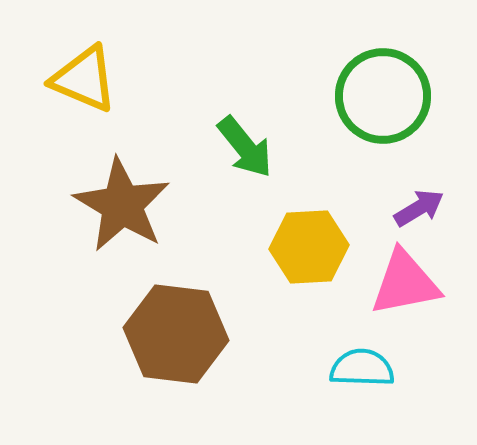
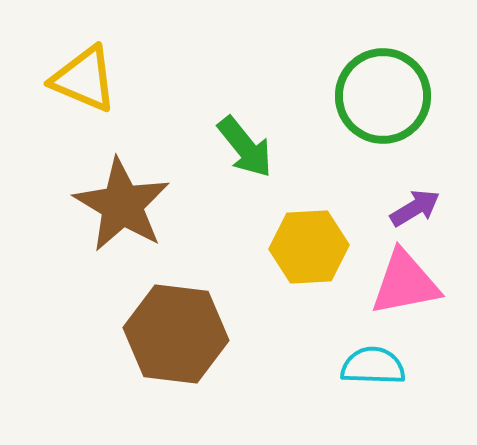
purple arrow: moved 4 px left
cyan semicircle: moved 11 px right, 2 px up
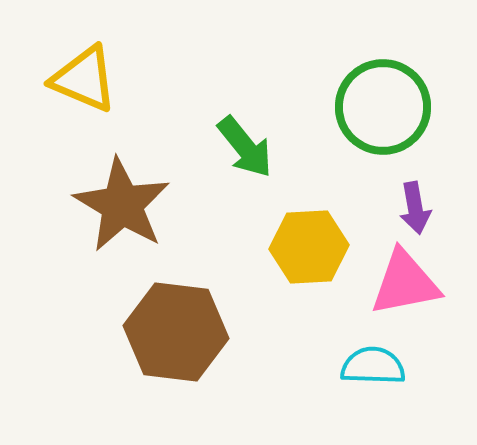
green circle: moved 11 px down
purple arrow: rotated 111 degrees clockwise
brown hexagon: moved 2 px up
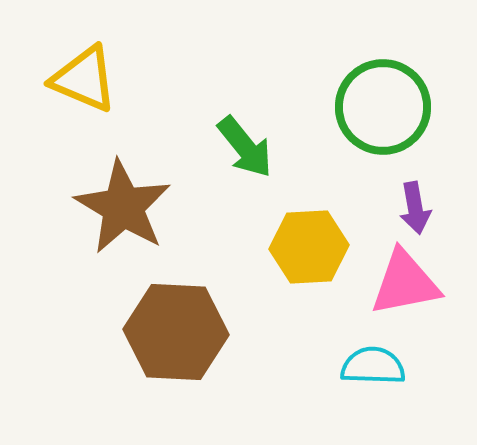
brown star: moved 1 px right, 2 px down
brown hexagon: rotated 4 degrees counterclockwise
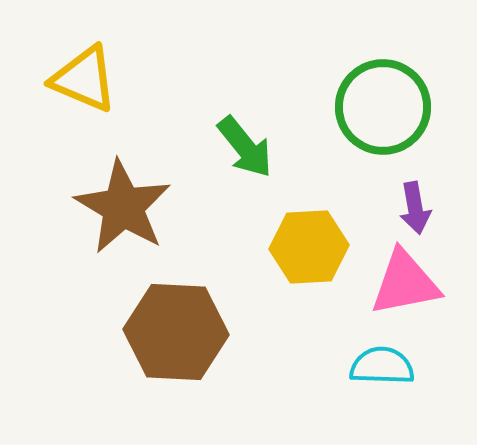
cyan semicircle: moved 9 px right
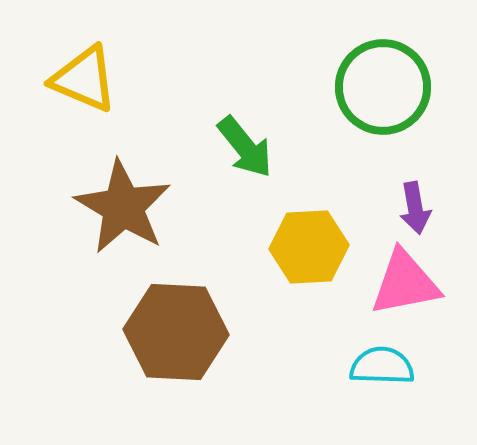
green circle: moved 20 px up
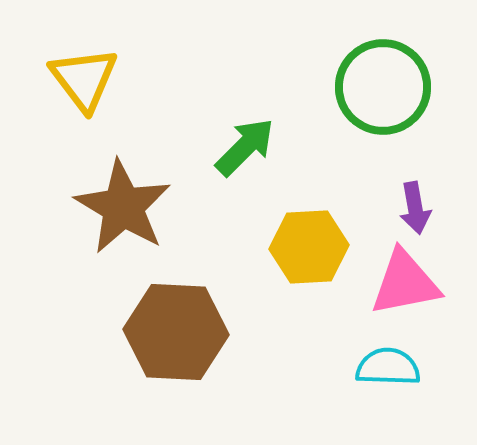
yellow triangle: rotated 30 degrees clockwise
green arrow: rotated 96 degrees counterclockwise
cyan semicircle: moved 6 px right, 1 px down
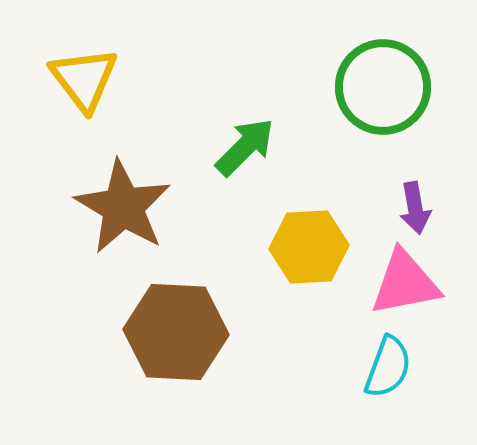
cyan semicircle: rotated 108 degrees clockwise
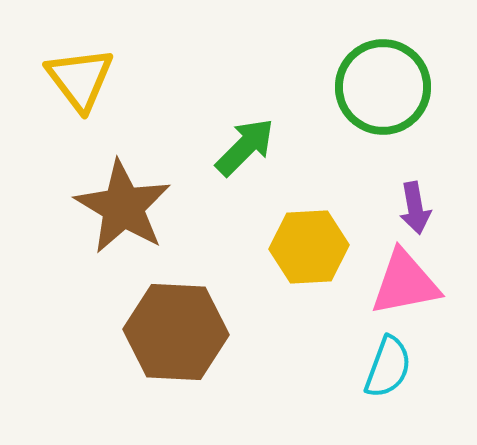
yellow triangle: moved 4 px left
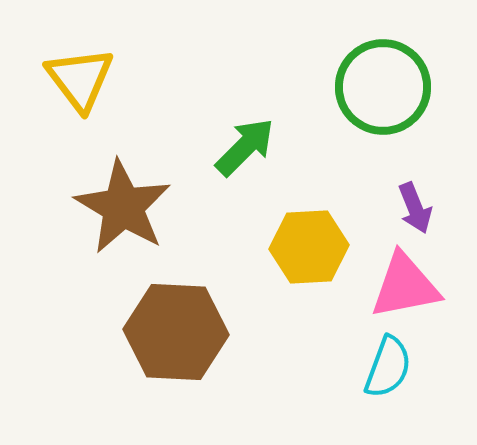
purple arrow: rotated 12 degrees counterclockwise
pink triangle: moved 3 px down
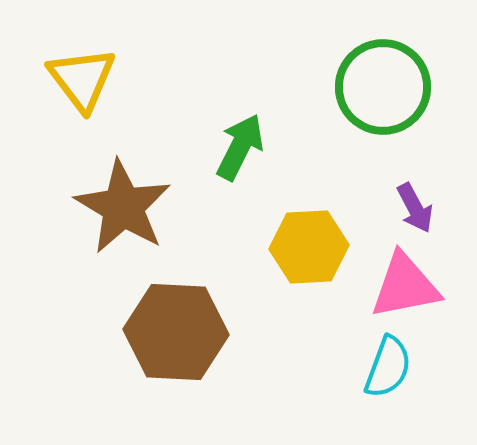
yellow triangle: moved 2 px right
green arrow: moved 5 px left; rotated 18 degrees counterclockwise
purple arrow: rotated 6 degrees counterclockwise
